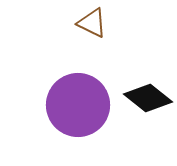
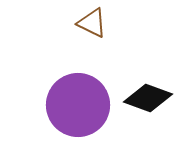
black diamond: rotated 18 degrees counterclockwise
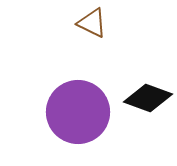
purple circle: moved 7 px down
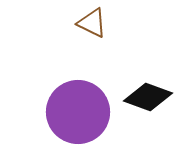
black diamond: moved 1 px up
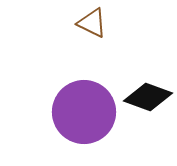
purple circle: moved 6 px right
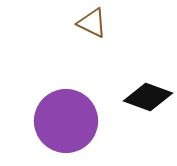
purple circle: moved 18 px left, 9 px down
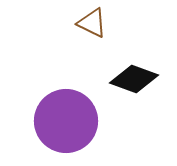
black diamond: moved 14 px left, 18 px up
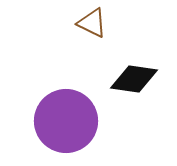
black diamond: rotated 12 degrees counterclockwise
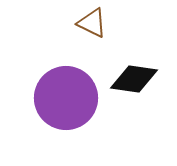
purple circle: moved 23 px up
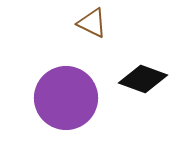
black diamond: moved 9 px right; rotated 12 degrees clockwise
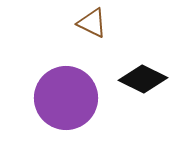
black diamond: rotated 6 degrees clockwise
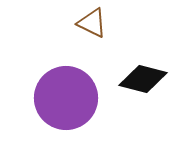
black diamond: rotated 12 degrees counterclockwise
